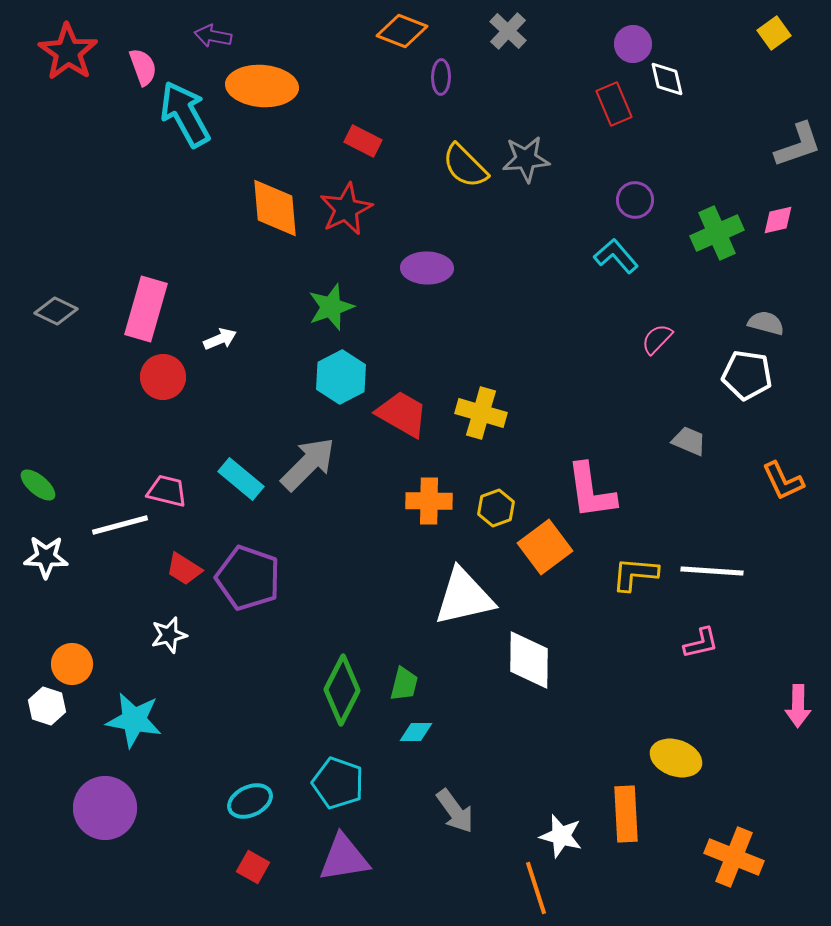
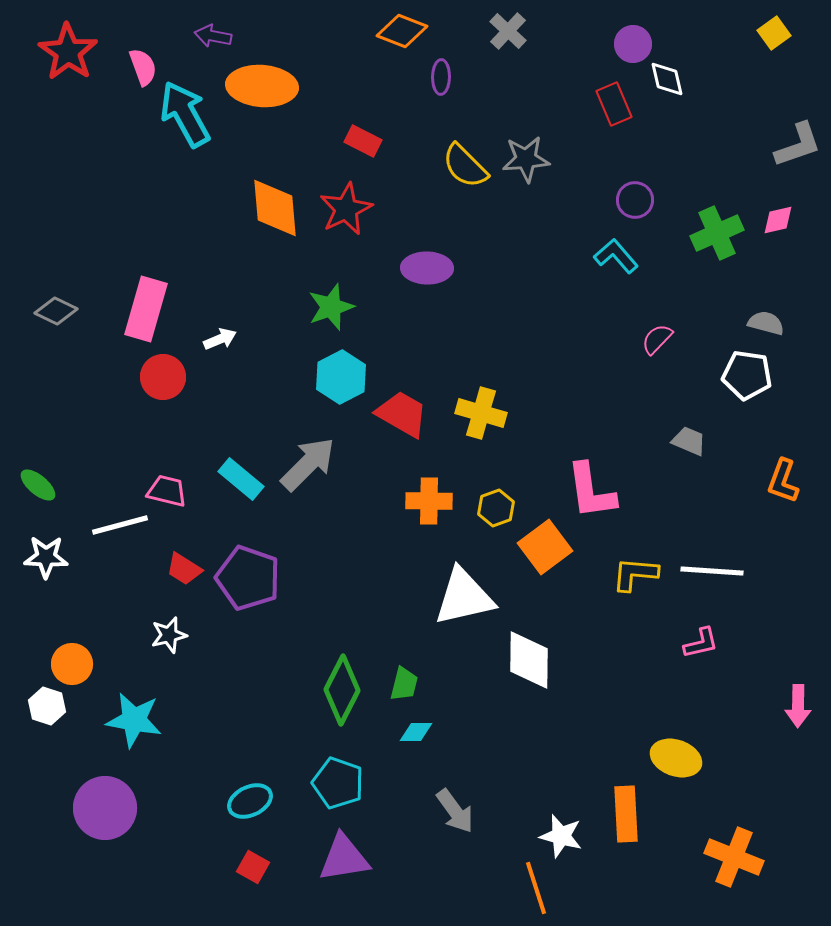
orange L-shape at (783, 481): rotated 45 degrees clockwise
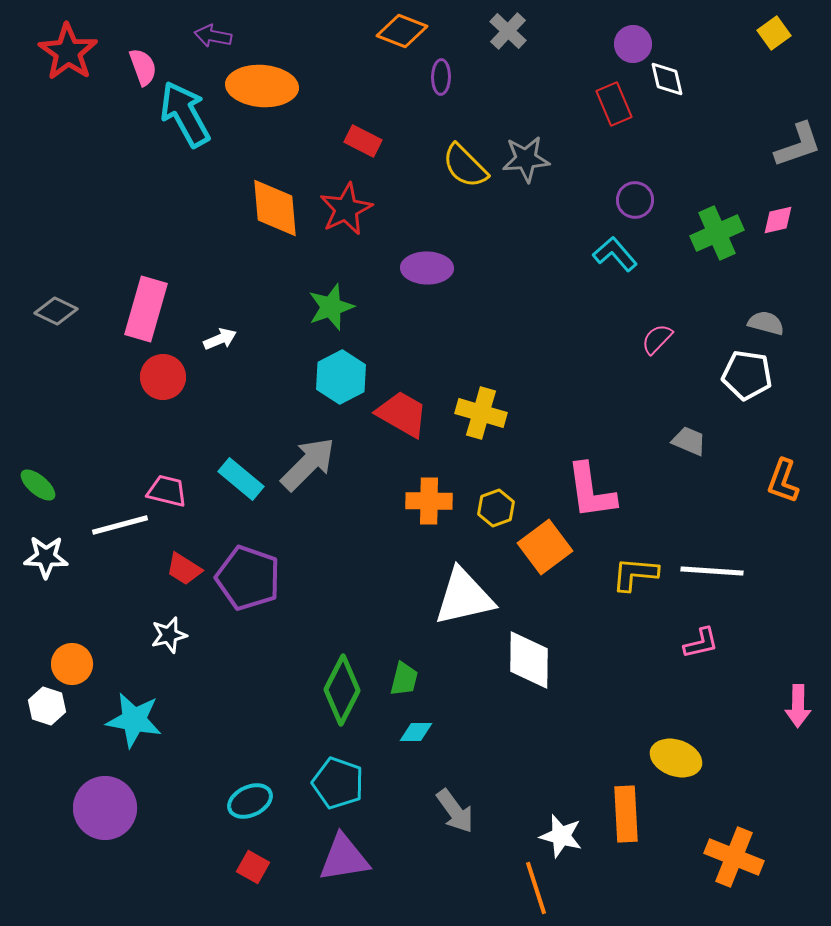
cyan L-shape at (616, 256): moved 1 px left, 2 px up
green trapezoid at (404, 684): moved 5 px up
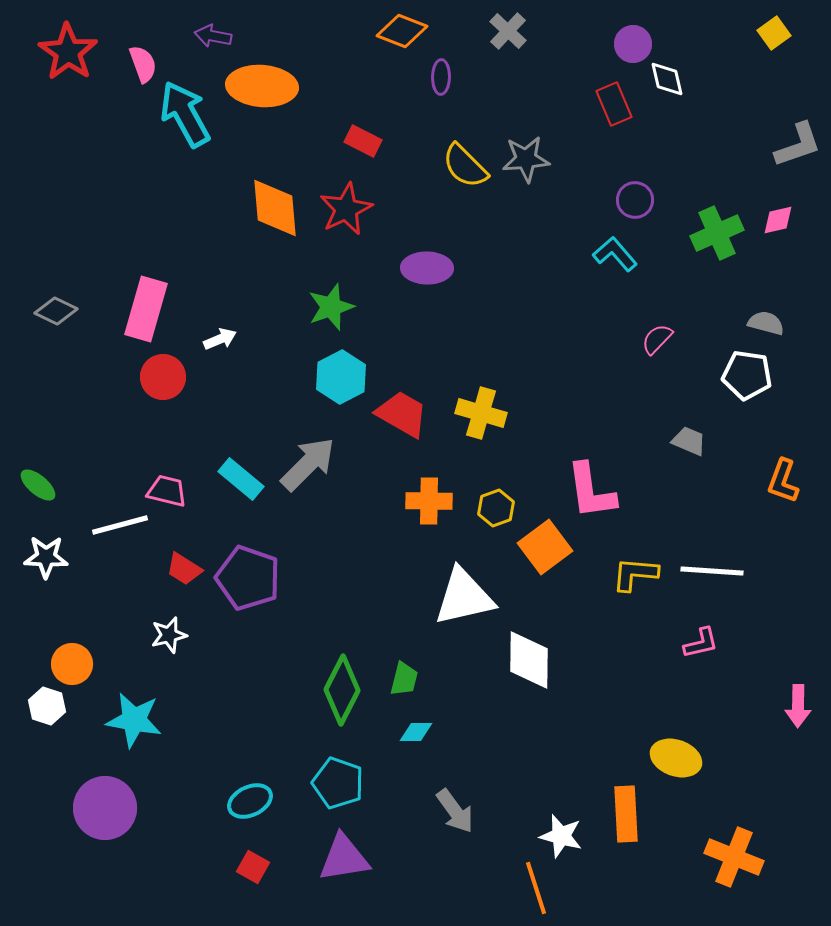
pink semicircle at (143, 67): moved 3 px up
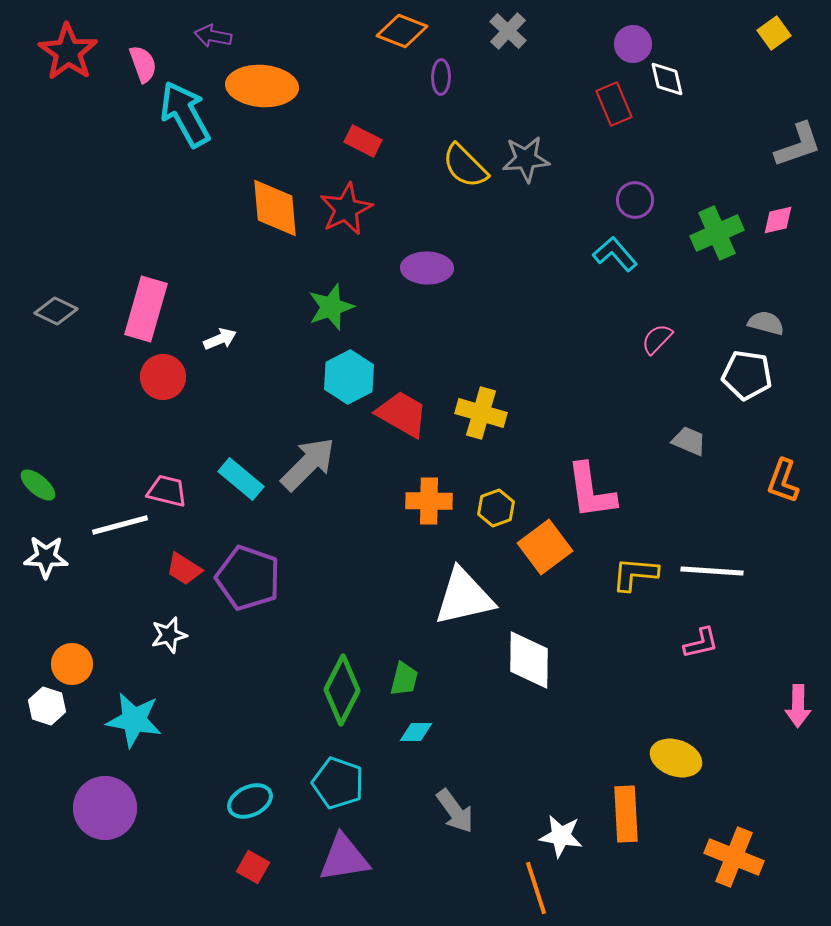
cyan hexagon at (341, 377): moved 8 px right
white star at (561, 836): rotated 6 degrees counterclockwise
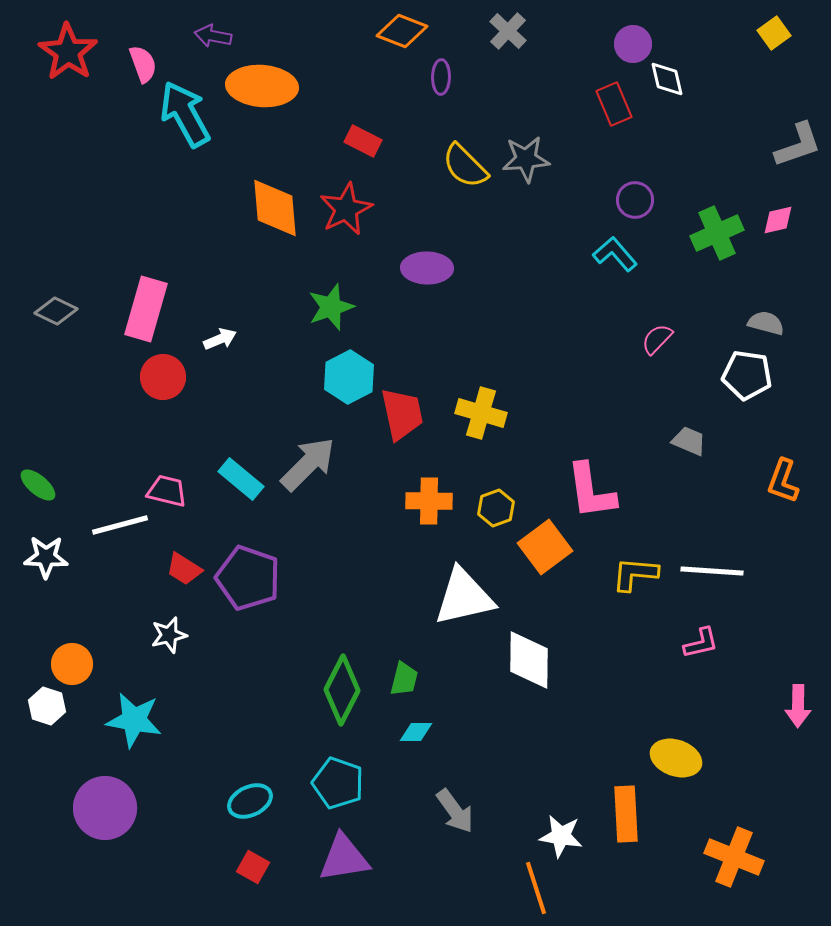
red trapezoid at (402, 414): rotated 48 degrees clockwise
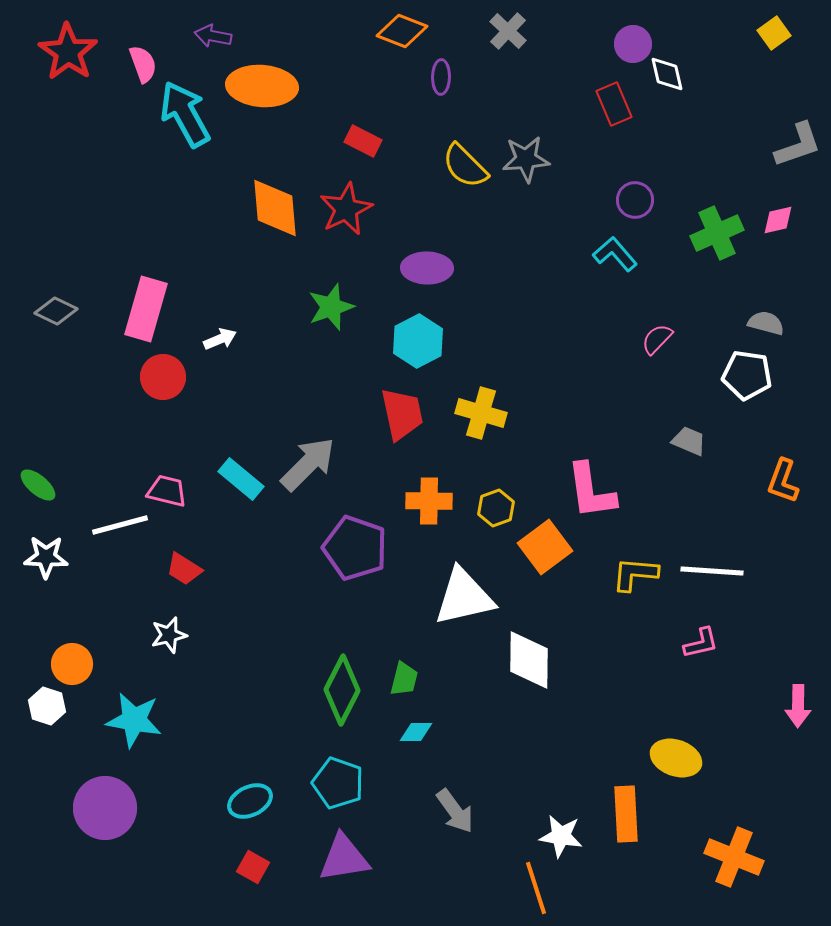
white diamond at (667, 79): moved 5 px up
cyan hexagon at (349, 377): moved 69 px right, 36 px up
purple pentagon at (248, 578): moved 107 px right, 30 px up
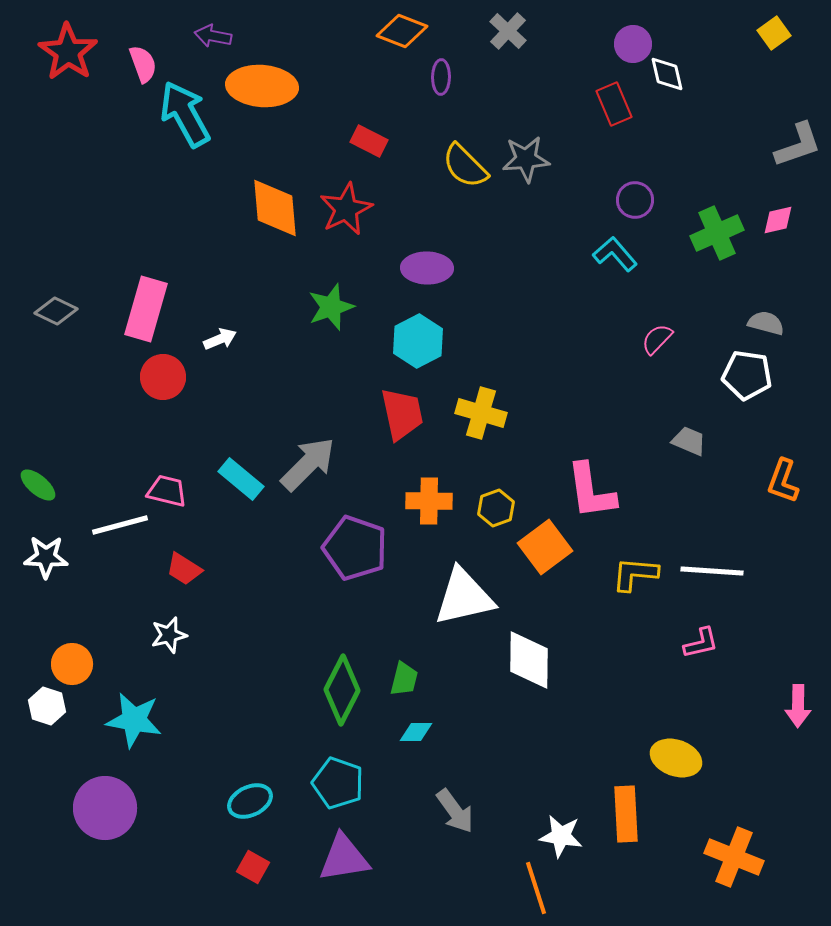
red rectangle at (363, 141): moved 6 px right
